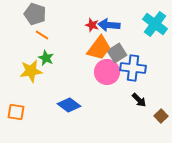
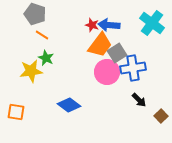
cyan cross: moved 3 px left, 1 px up
orange trapezoid: moved 1 px right, 3 px up
blue cross: rotated 15 degrees counterclockwise
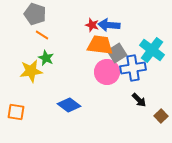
cyan cross: moved 27 px down
orange trapezoid: rotated 120 degrees counterclockwise
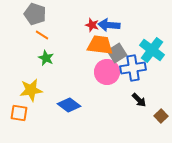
yellow star: moved 19 px down
orange square: moved 3 px right, 1 px down
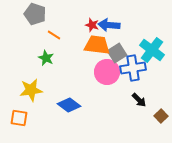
orange line: moved 12 px right
orange trapezoid: moved 3 px left
orange square: moved 5 px down
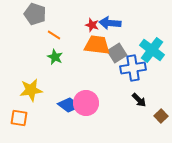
blue arrow: moved 1 px right, 2 px up
green star: moved 9 px right, 1 px up
pink circle: moved 21 px left, 31 px down
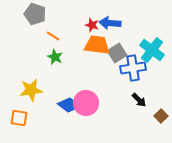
orange line: moved 1 px left, 1 px down
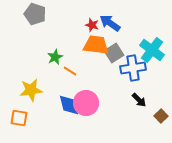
blue arrow: rotated 30 degrees clockwise
orange line: moved 17 px right, 35 px down
orange trapezoid: moved 1 px left
gray square: moved 3 px left
green star: rotated 21 degrees clockwise
blue diamond: rotated 40 degrees clockwise
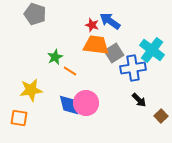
blue arrow: moved 2 px up
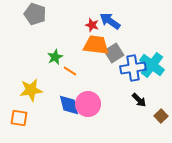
cyan cross: moved 15 px down
pink circle: moved 2 px right, 1 px down
